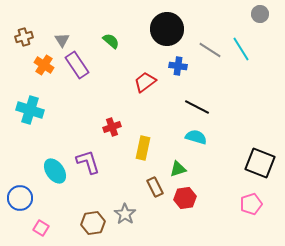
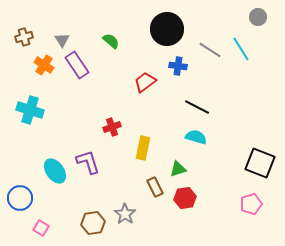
gray circle: moved 2 px left, 3 px down
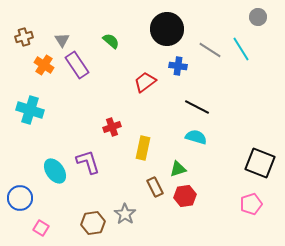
red hexagon: moved 2 px up
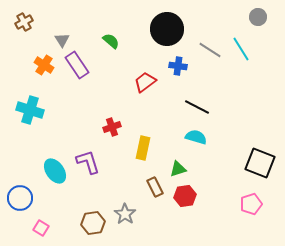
brown cross: moved 15 px up; rotated 12 degrees counterclockwise
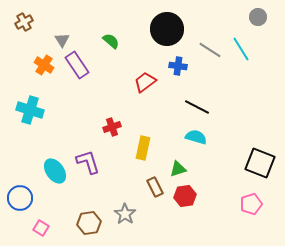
brown hexagon: moved 4 px left
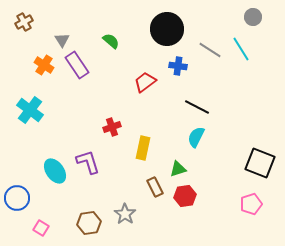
gray circle: moved 5 px left
cyan cross: rotated 20 degrees clockwise
cyan semicircle: rotated 80 degrees counterclockwise
blue circle: moved 3 px left
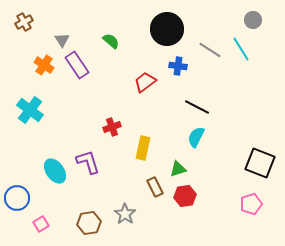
gray circle: moved 3 px down
pink square: moved 4 px up; rotated 28 degrees clockwise
